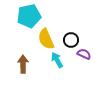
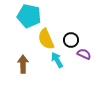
cyan pentagon: rotated 25 degrees clockwise
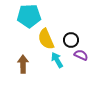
cyan pentagon: rotated 15 degrees counterclockwise
purple semicircle: moved 3 px left, 1 px down
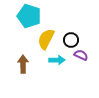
cyan pentagon: rotated 20 degrees clockwise
yellow semicircle: rotated 50 degrees clockwise
cyan arrow: rotated 119 degrees clockwise
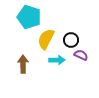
cyan pentagon: moved 1 px down
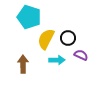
black circle: moved 3 px left, 2 px up
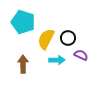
cyan pentagon: moved 6 px left, 5 px down
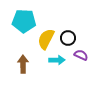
cyan pentagon: moved 1 px right, 1 px up; rotated 15 degrees counterclockwise
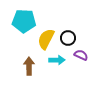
brown arrow: moved 6 px right, 2 px down
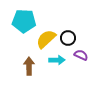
yellow semicircle: rotated 20 degrees clockwise
